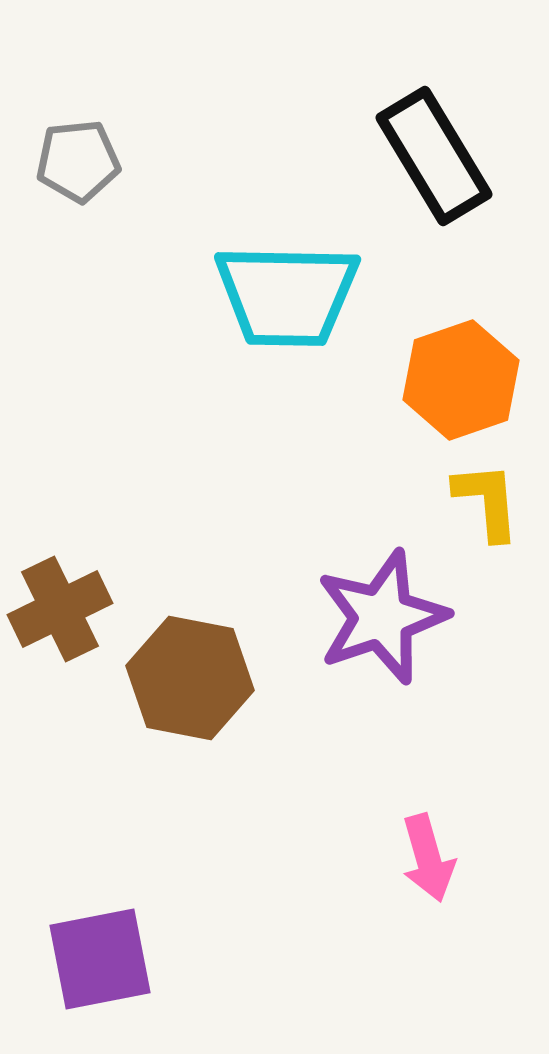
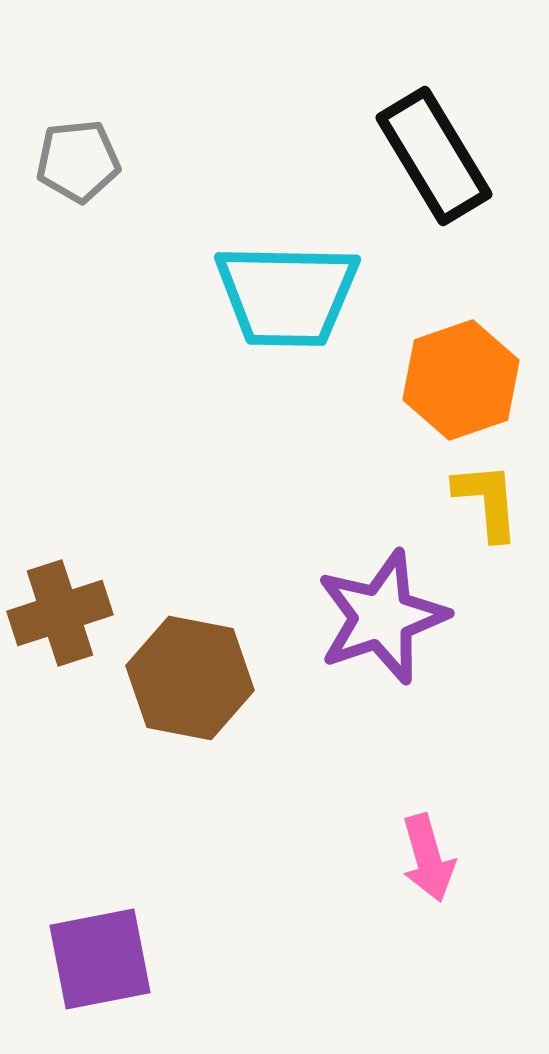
brown cross: moved 4 px down; rotated 8 degrees clockwise
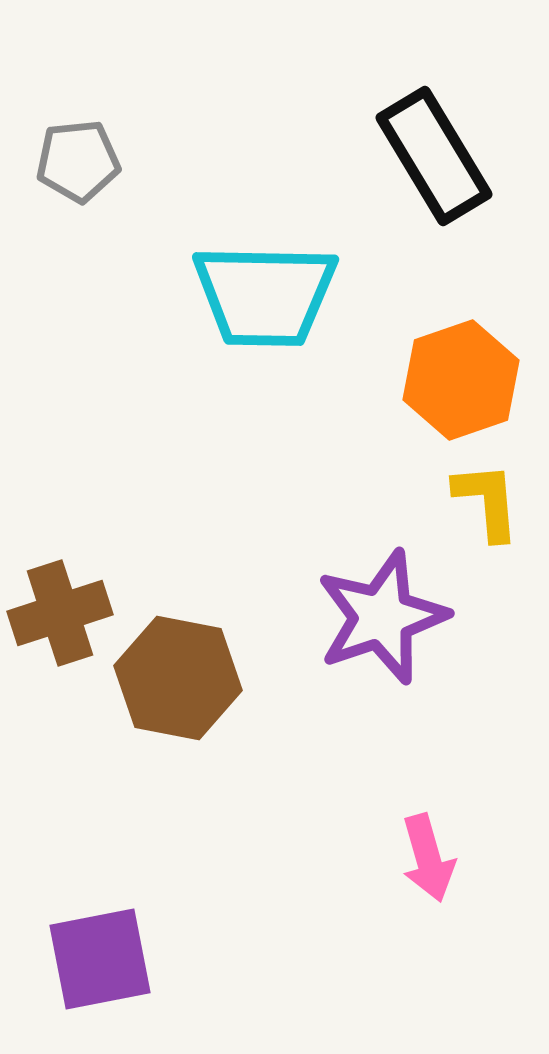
cyan trapezoid: moved 22 px left
brown hexagon: moved 12 px left
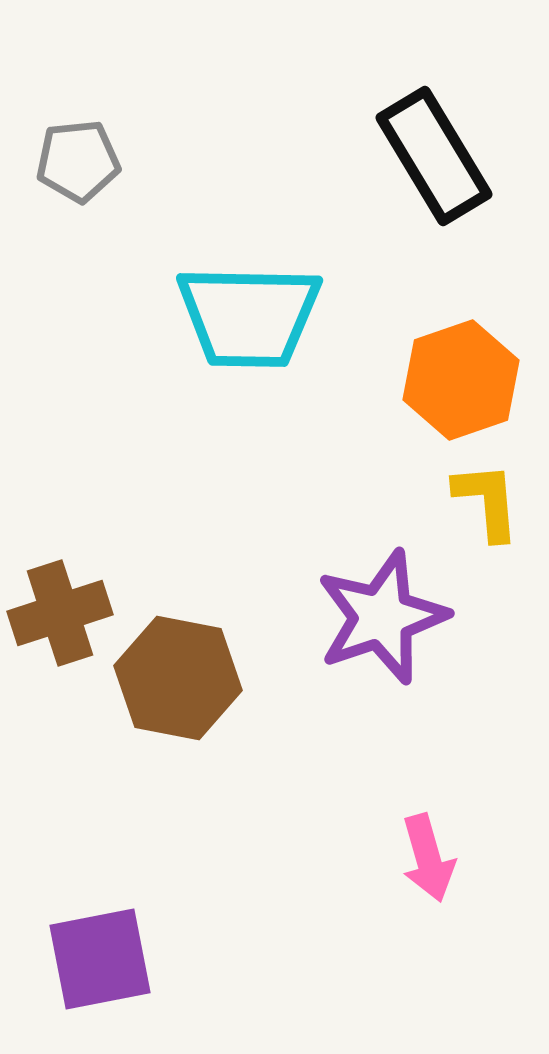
cyan trapezoid: moved 16 px left, 21 px down
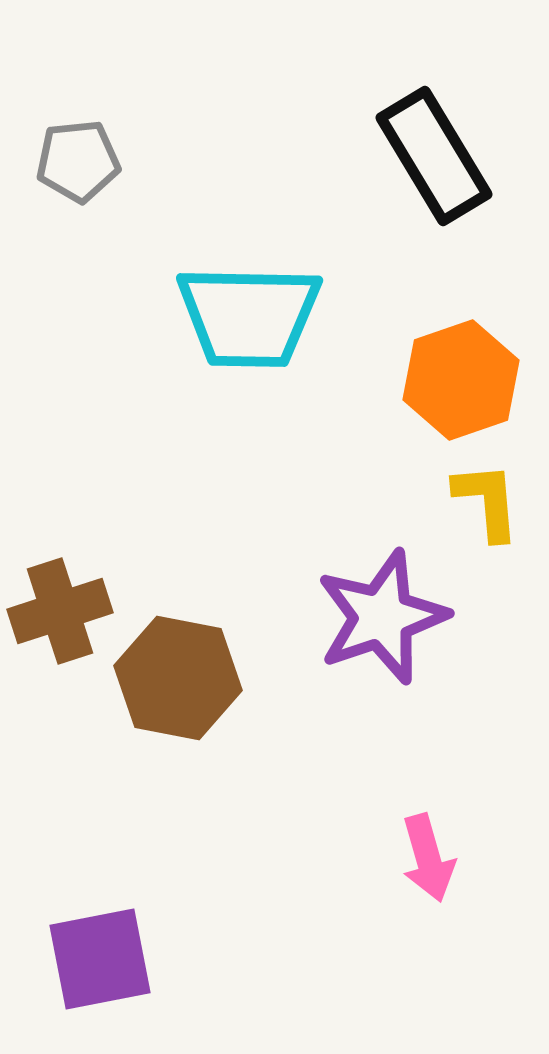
brown cross: moved 2 px up
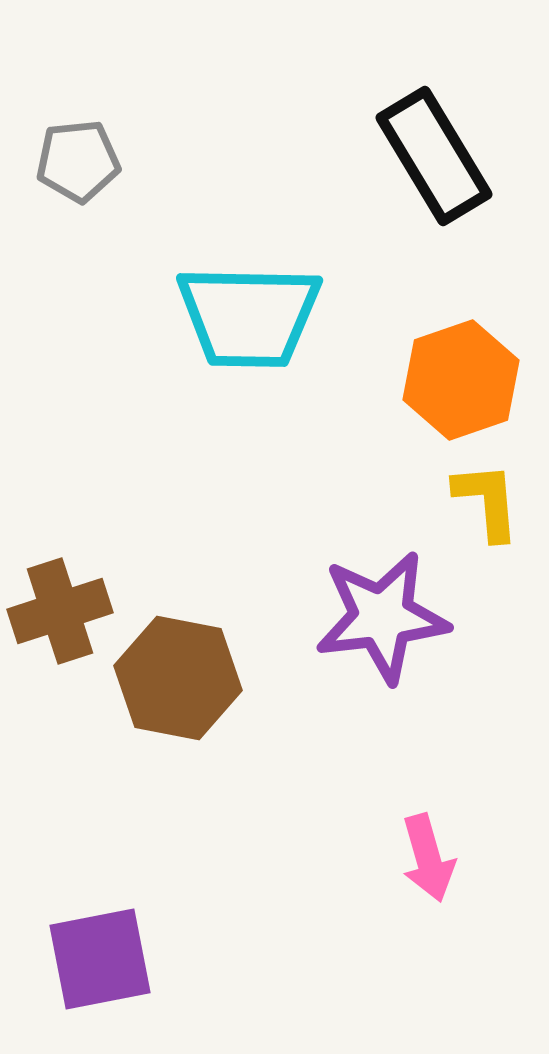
purple star: rotated 12 degrees clockwise
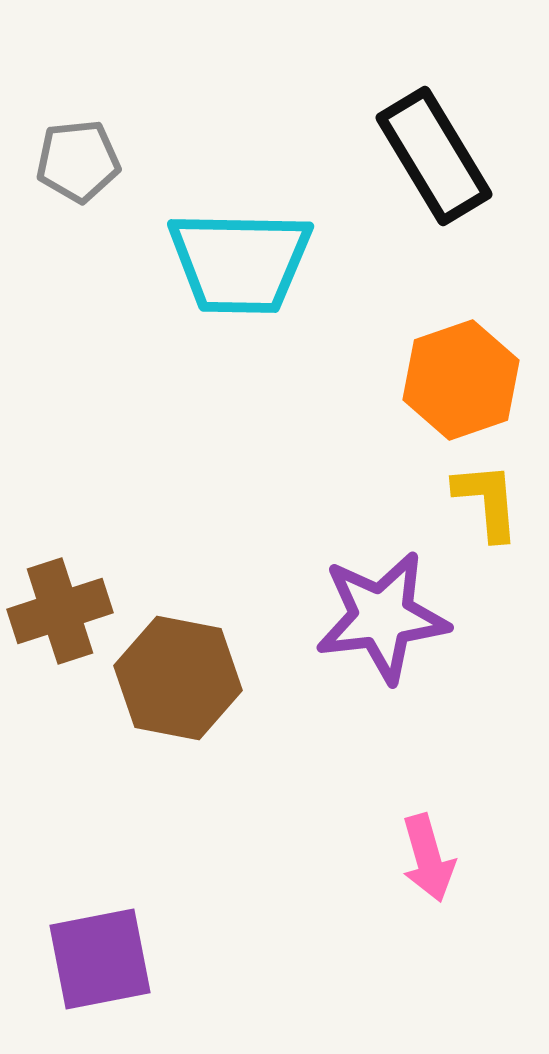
cyan trapezoid: moved 9 px left, 54 px up
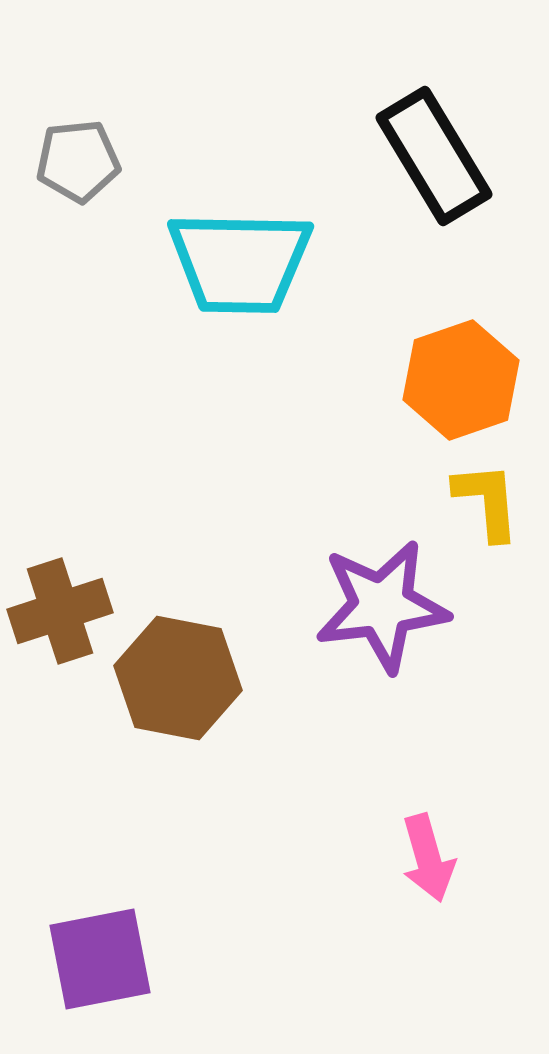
purple star: moved 11 px up
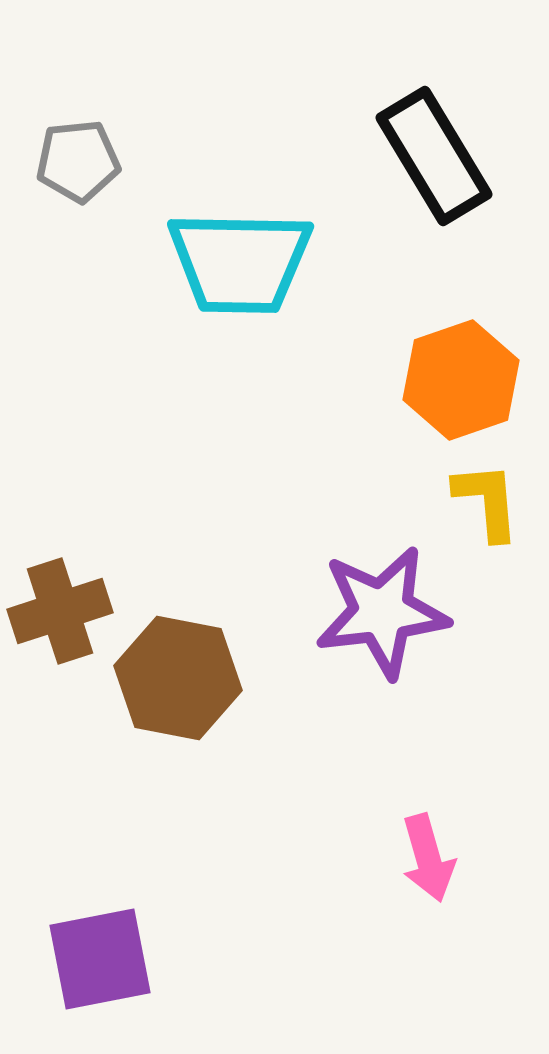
purple star: moved 6 px down
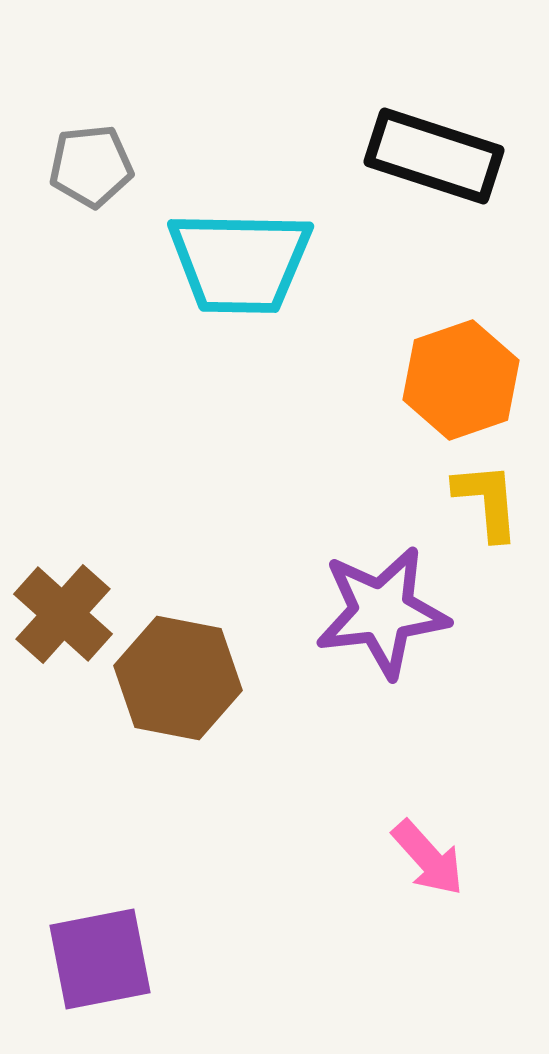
black rectangle: rotated 41 degrees counterclockwise
gray pentagon: moved 13 px right, 5 px down
brown cross: moved 3 px right, 3 px down; rotated 30 degrees counterclockwise
pink arrow: rotated 26 degrees counterclockwise
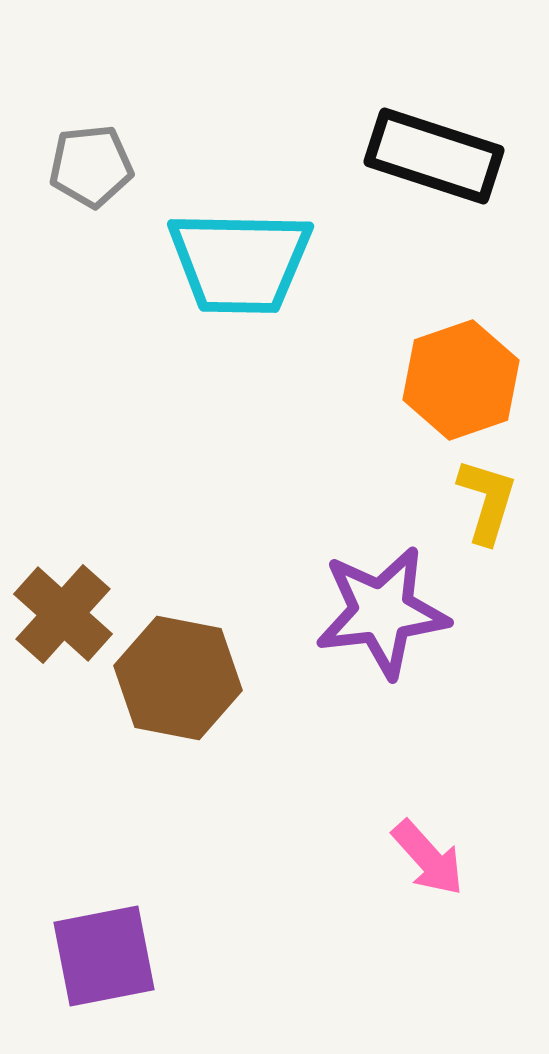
yellow L-shape: rotated 22 degrees clockwise
purple square: moved 4 px right, 3 px up
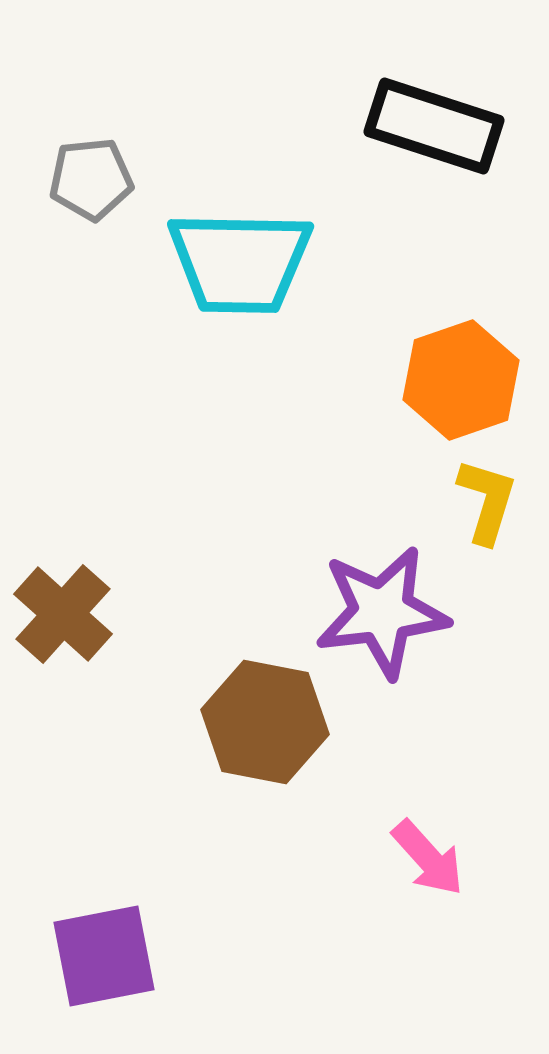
black rectangle: moved 30 px up
gray pentagon: moved 13 px down
brown hexagon: moved 87 px right, 44 px down
